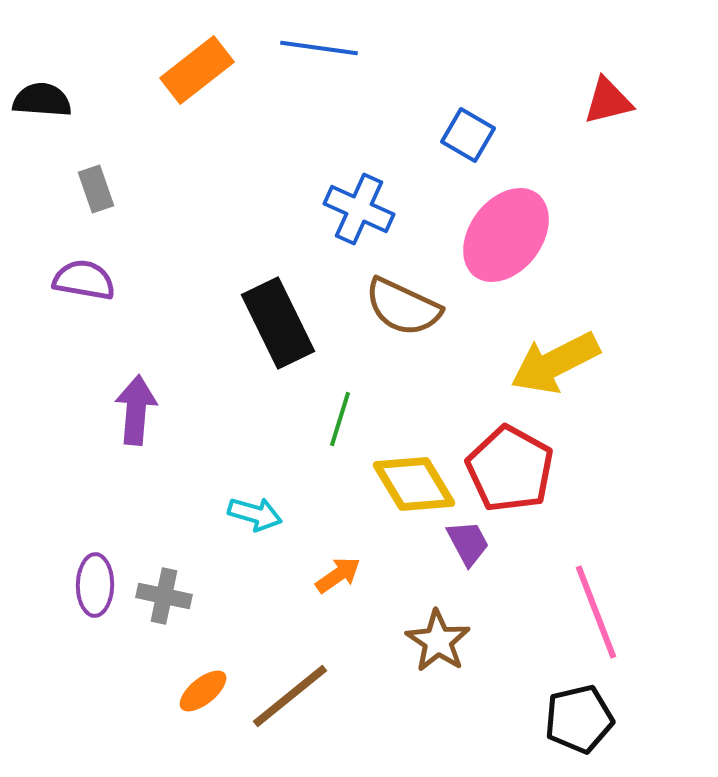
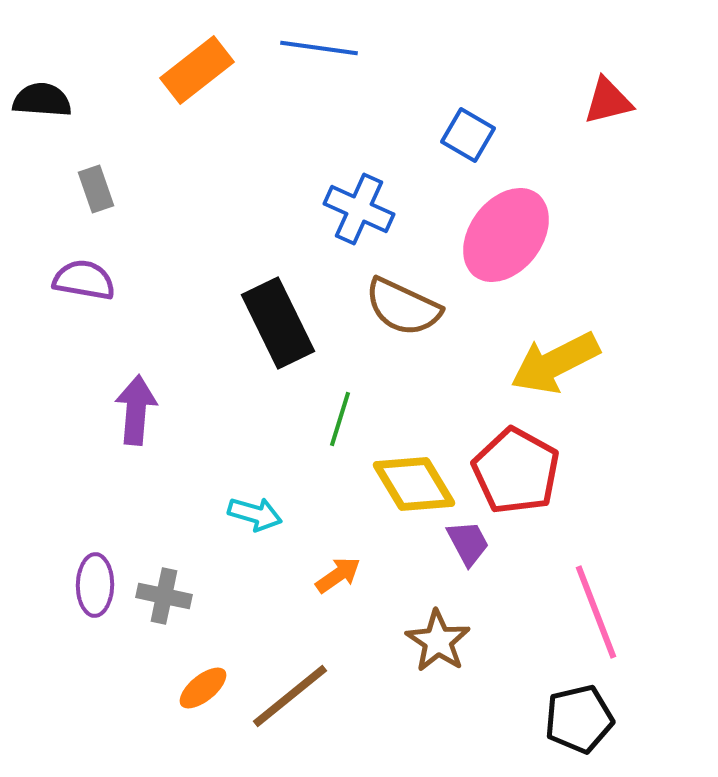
red pentagon: moved 6 px right, 2 px down
orange ellipse: moved 3 px up
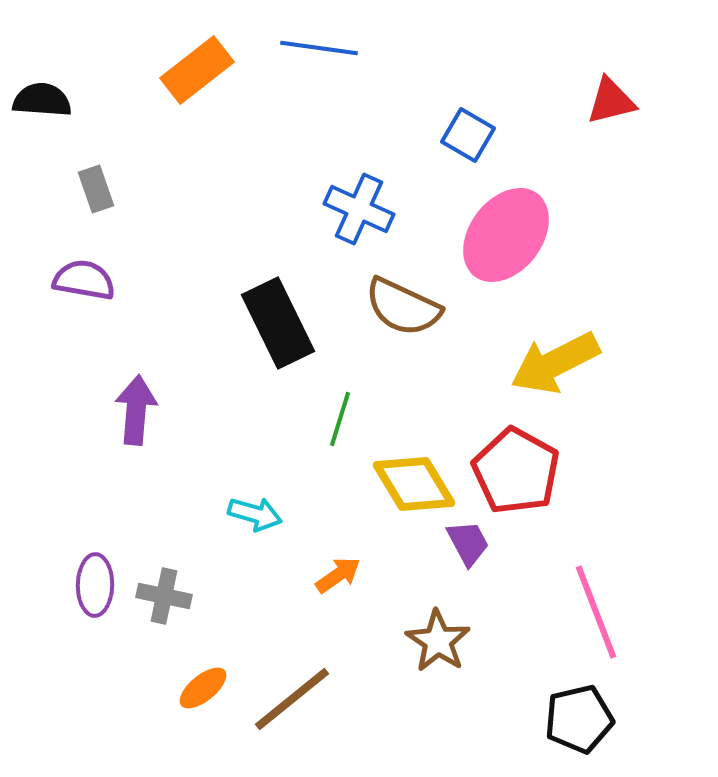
red triangle: moved 3 px right
brown line: moved 2 px right, 3 px down
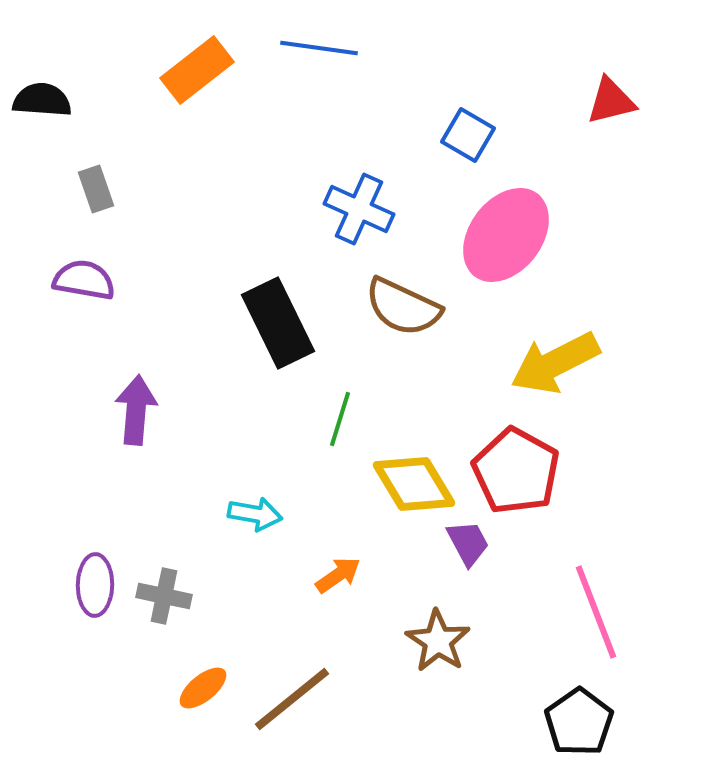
cyan arrow: rotated 6 degrees counterclockwise
black pentagon: moved 3 px down; rotated 22 degrees counterclockwise
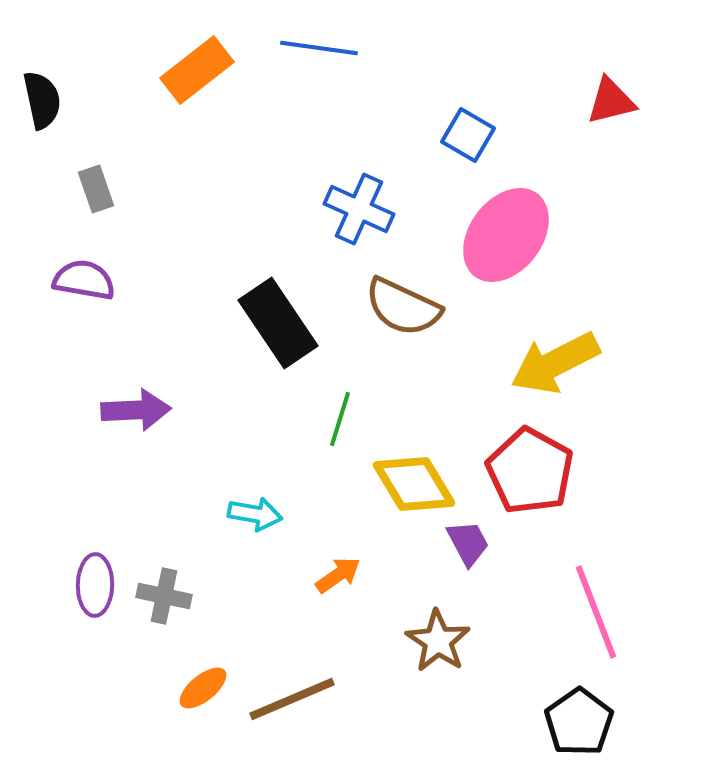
black semicircle: rotated 74 degrees clockwise
black rectangle: rotated 8 degrees counterclockwise
purple arrow: rotated 82 degrees clockwise
red pentagon: moved 14 px right
brown line: rotated 16 degrees clockwise
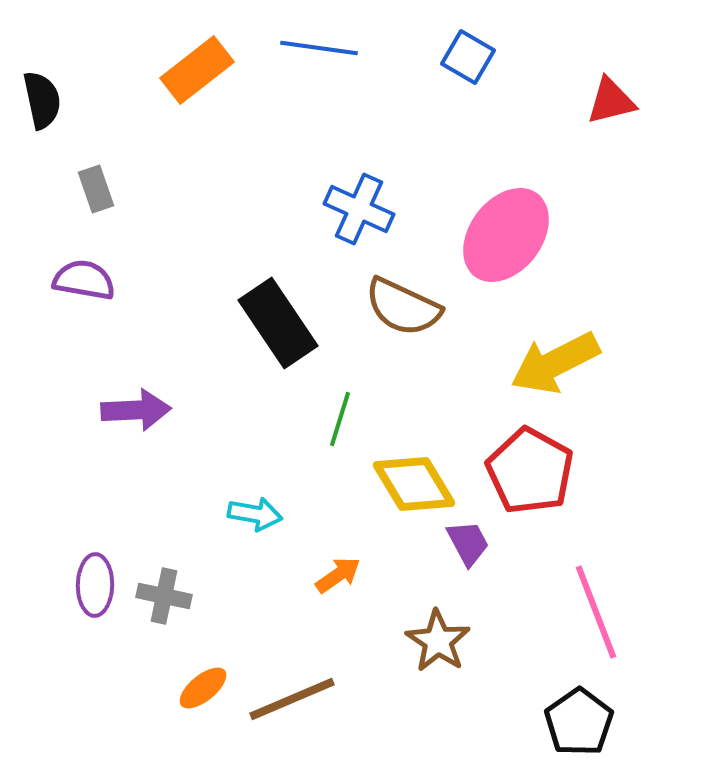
blue square: moved 78 px up
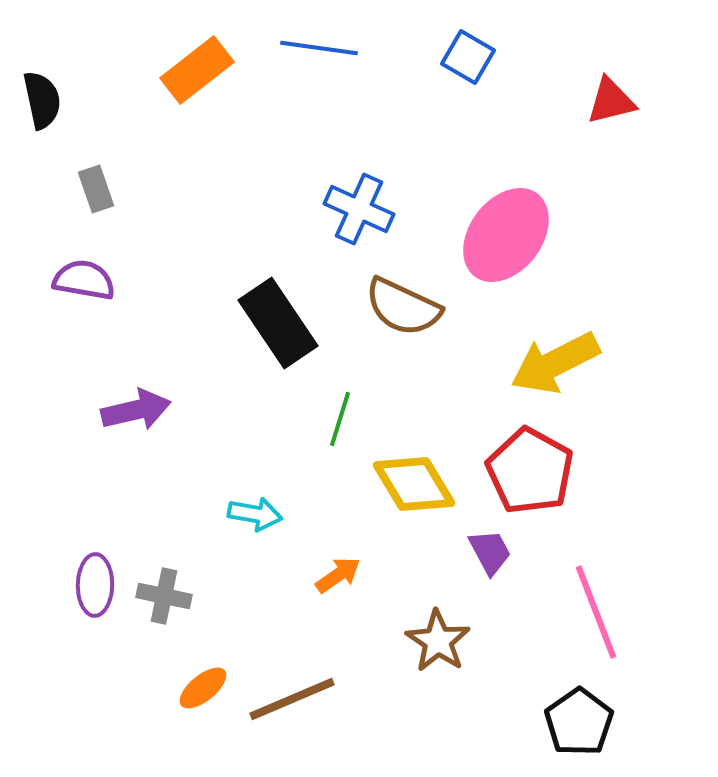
purple arrow: rotated 10 degrees counterclockwise
purple trapezoid: moved 22 px right, 9 px down
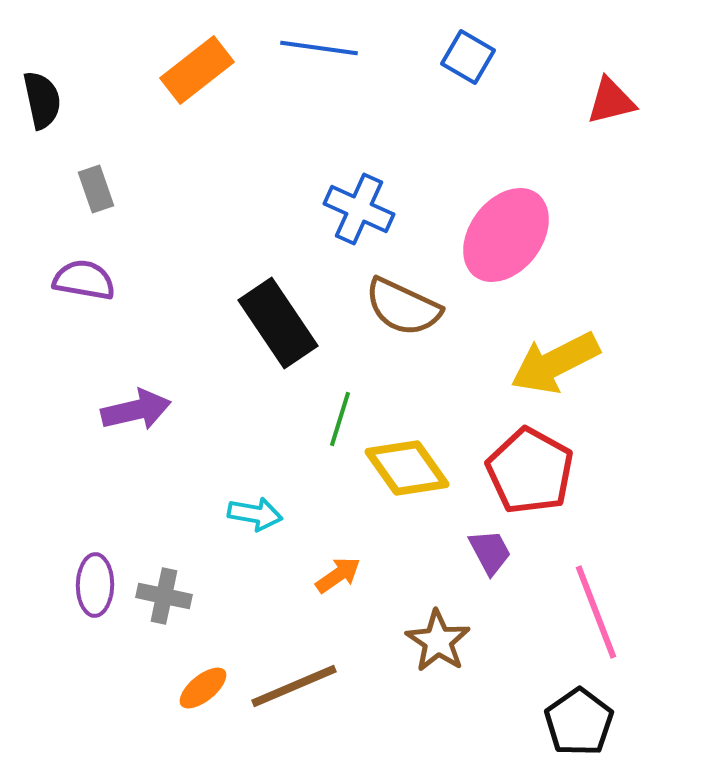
yellow diamond: moved 7 px left, 16 px up; rotated 4 degrees counterclockwise
brown line: moved 2 px right, 13 px up
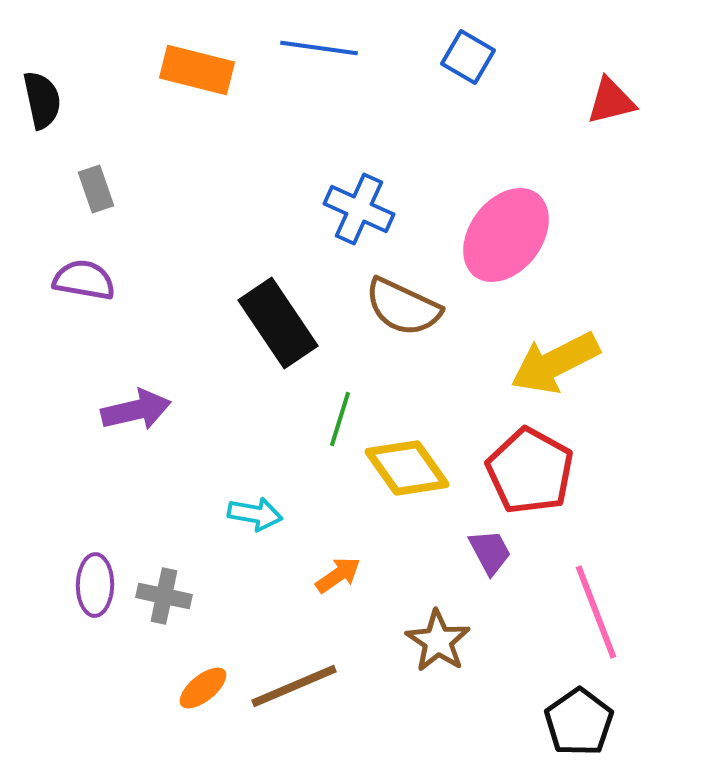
orange rectangle: rotated 52 degrees clockwise
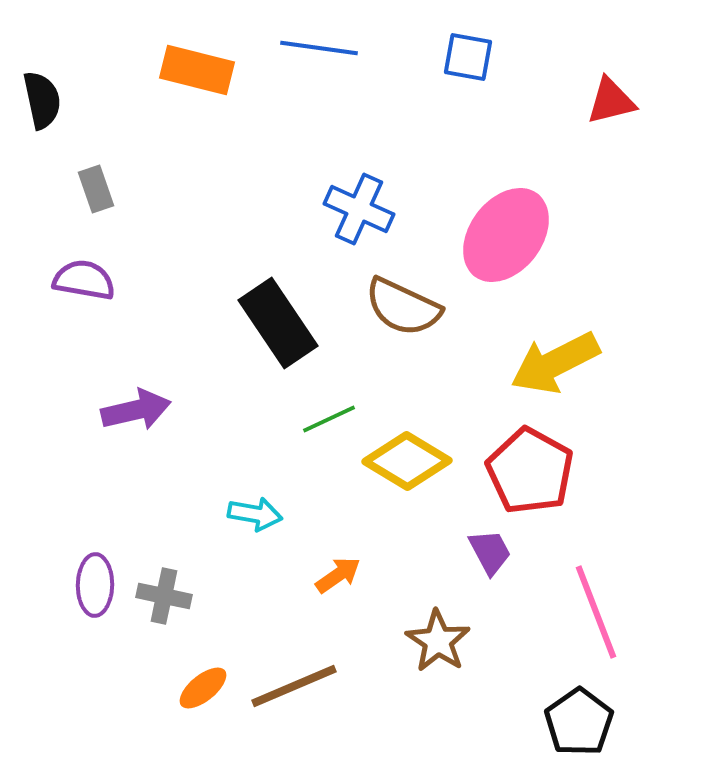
blue square: rotated 20 degrees counterclockwise
green line: moved 11 px left; rotated 48 degrees clockwise
yellow diamond: moved 7 px up; rotated 24 degrees counterclockwise
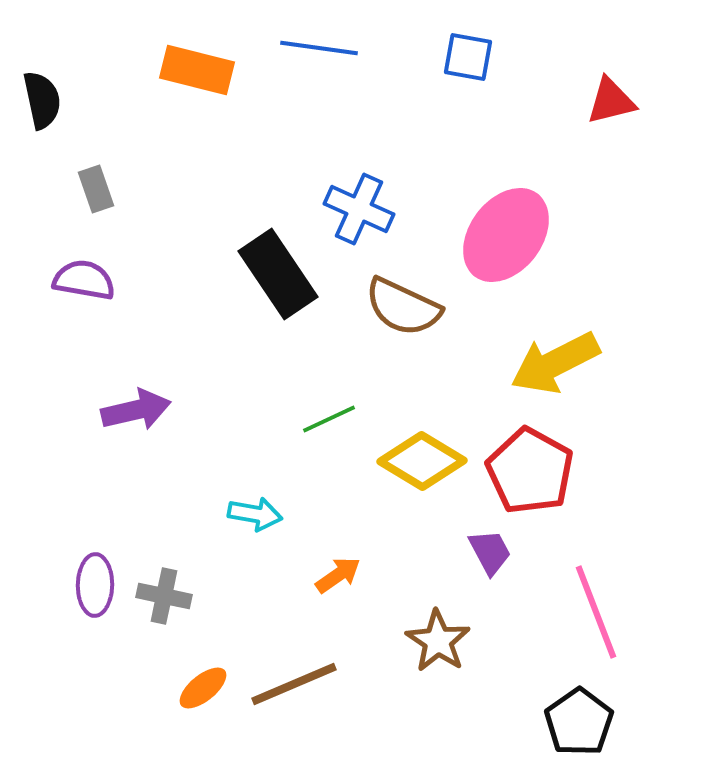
black rectangle: moved 49 px up
yellow diamond: moved 15 px right
brown line: moved 2 px up
